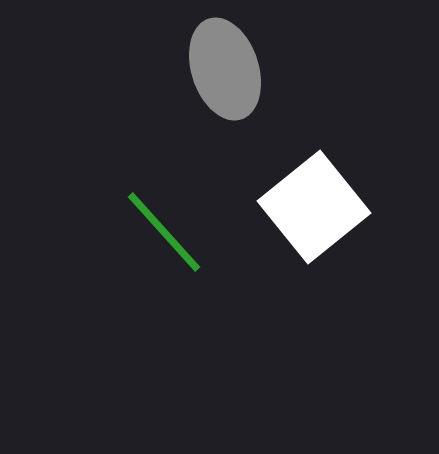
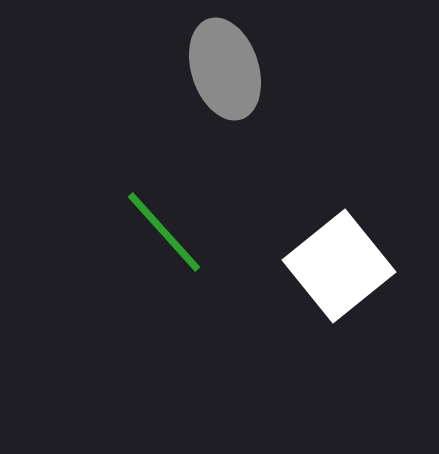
white square: moved 25 px right, 59 px down
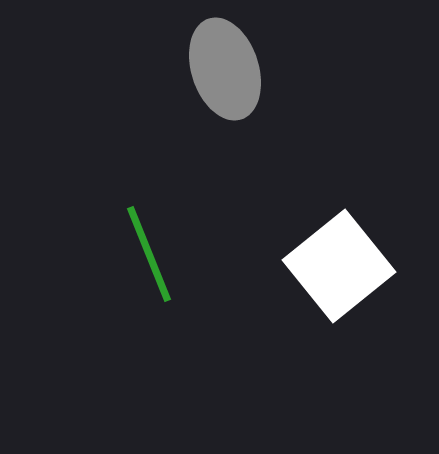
green line: moved 15 px left, 22 px down; rotated 20 degrees clockwise
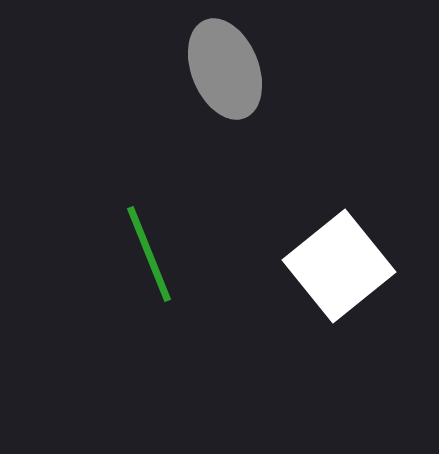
gray ellipse: rotated 4 degrees counterclockwise
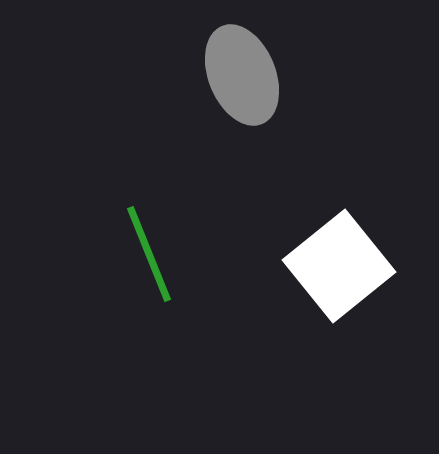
gray ellipse: moved 17 px right, 6 px down
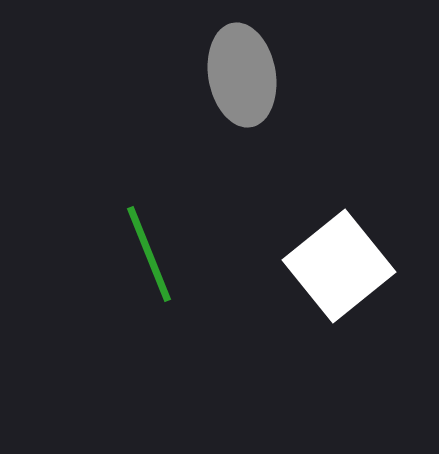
gray ellipse: rotated 12 degrees clockwise
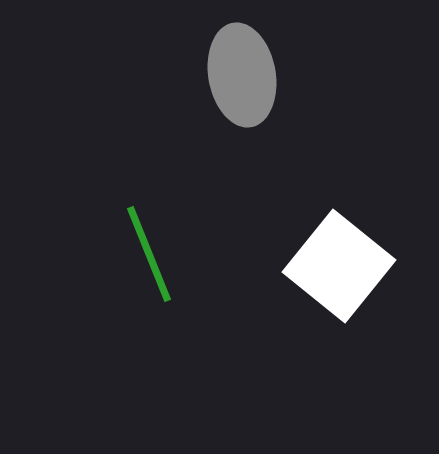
white square: rotated 12 degrees counterclockwise
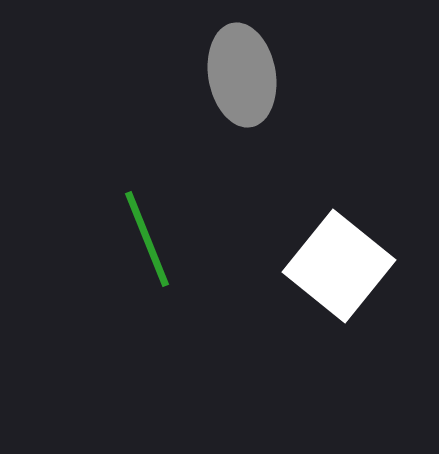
green line: moved 2 px left, 15 px up
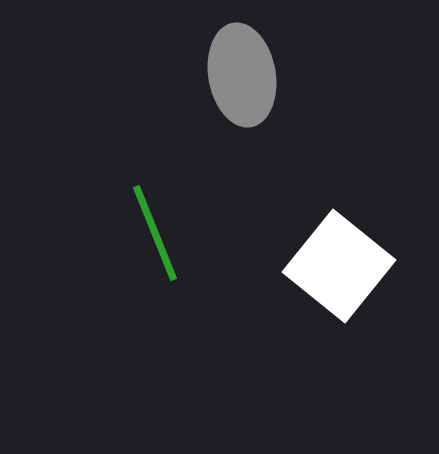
green line: moved 8 px right, 6 px up
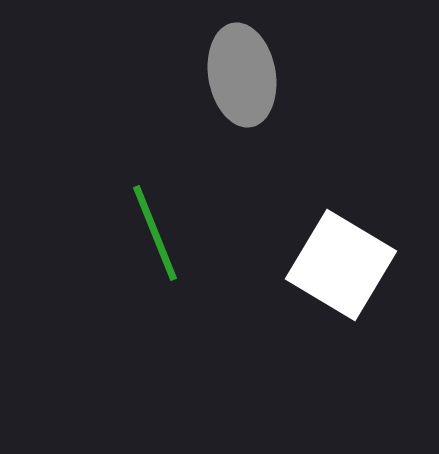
white square: moved 2 px right, 1 px up; rotated 8 degrees counterclockwise
